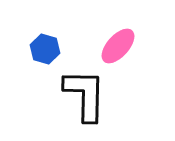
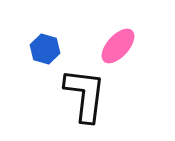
black L-shape: rotated 6 degrees clockwise
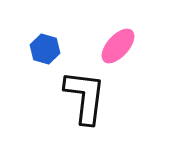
black L-shape: moved 2 px down
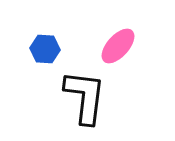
blue hexagon: rotated 12 degrees counterclockwise
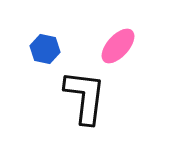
blue hexagon: rotated 8 degrees clockwise
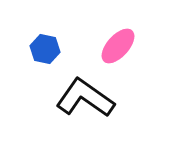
black L-shape: moved 1 px down; rotated 62 degrees counterclockwise
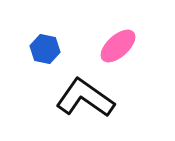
pink ellipse: rotated 6 degrees clockwise
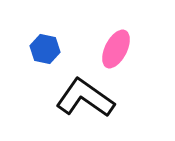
pink ellipse: moved 2 px left, 3 px down; rotated 21 degrees counterclockwise
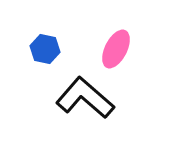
black L-shape: rotated 6 degrees clockwise
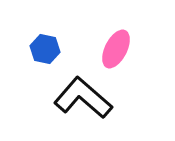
black L-shape: moved 2 px left
